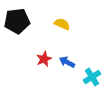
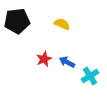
cyan cross: moved 2 px left, 1 px up
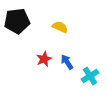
yellow semicircle: moved 2 px left, 3 px down
blue arrow: rotated 28 degrees clockwise
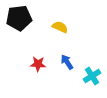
black pentagon: moved 2 px right, 3 px up
red star: moved 6 px left, 5 px down; rotated 28 degrees clockwise
cyan cross: moved 2 px right
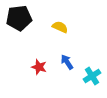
red star: moved 1 px right, 3 px down; rotated 14 degrees clockwise
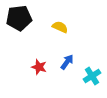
blue arrow: rotated 70 degrees clockwise
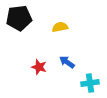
yellow semicircle: rotated 35 degrees counterclockwise
blue arrow: rotated 91 degrees counterclockwise
cyan cross: moved 2 px left, 7 px down; rotated 24 degrees clockwise
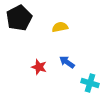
black pentagon: rotated 20 degrees counterclockwise
cyan cross: rotated 24 degrees clockwise
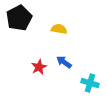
yellow semicircle: moved 1 px left, 2 px down; rotated 21 degrees clockwise
blue arrow: moved 3 px left
red star: rotated 28 degrees clockwise
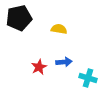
black pentagon: rotated 15 degrees clockwise
blue arrow: rotated 140 degrees clockwise
cyan cross: moved 2 px left, 5 px up
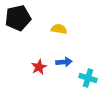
black pentagon: moved 1 px left
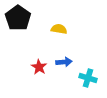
black pentagon: rotated 25 degrees counterclockwise
red star: rotated 14 degrees counterclockwise
